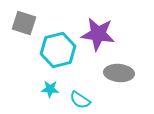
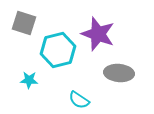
purple star: rotated 12 degrees clockwise
cyan star: moved 21 px left, 9 px up
cyan semicircle: moved 1 px left
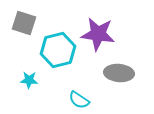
purple star: rotated 12 degrees counterclockwise
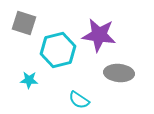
purple star: moved 1 px right, 1 px down
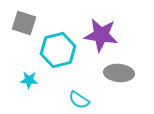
purple star: moved 2 px right
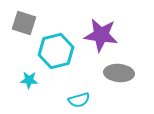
cyan hexagon: moved 2 px left, 1 px down
cyan semicircle: rotated 50 degrees counterclockwise
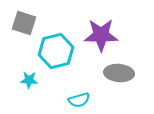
purple star: rotated 8 degrees counterclockwise
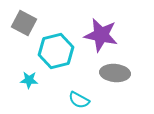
gray square: rotated 10 degrees clockwise
purple star: rotated 12 degrees clockwise
gray ellipse: moved 4 px left
cyan semicircle: rotated 45 degrees clockwise
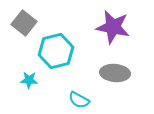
gray square: rotated 10 degrees clockwise
purple star: moved 12 px right, 8 px up
